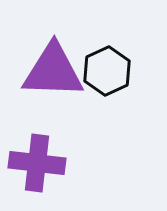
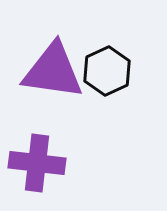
purple triangle: rotated 6 degrees clockwise
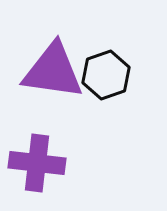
black hexagon: moved 1 px left, 4 px down; rotated 6 degrees clockwise
